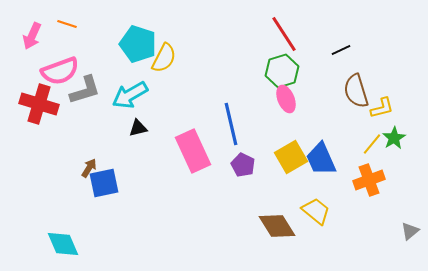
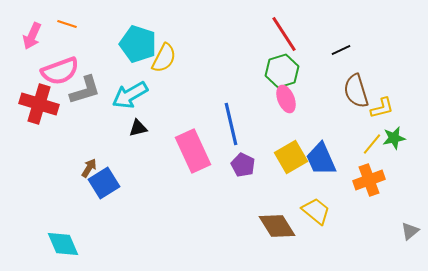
green star: rotated 20 degrees clockwise
blue square: rotated 20 degrees counterclockwise
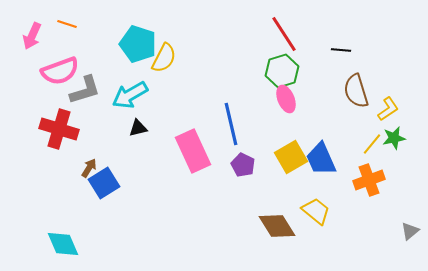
black line: rotated 30 degrees clockwise
red cross: moved 20 px right, 25 px down
yellow L-shape: moved 6 px right, 1 px down; rotated 20 degrees counterclockwise
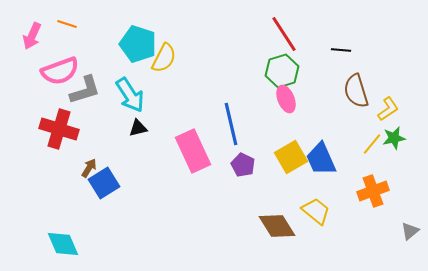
cyan arrow: rotated 93 degrees counterclockwise
orange cross: moved 4 px right, 11 px down
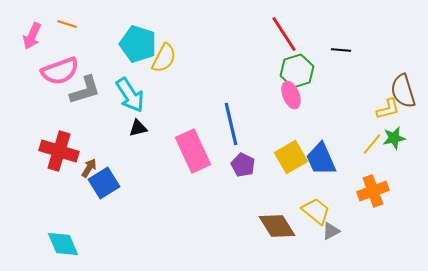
green hexagon: moved 15 px right
brown semicircle: moved 47 px right
pink ellipse: moved 5 px right, 4 px up
yellow L-shape: rotated 20 degrees clockwise
red cross: moved 22 px down
gray triangle: moved 79 px left; rotated 12 degrees clockwise
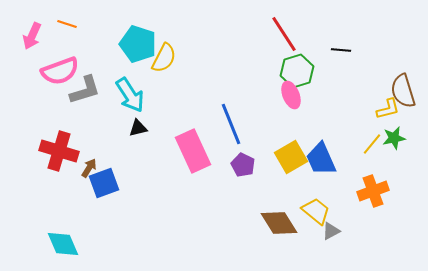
blue line: rotated 9 degrees counterclockwise
blue square: rotated 12 degrees clockwise
brown diamond: moved 2 px right, 3 px up
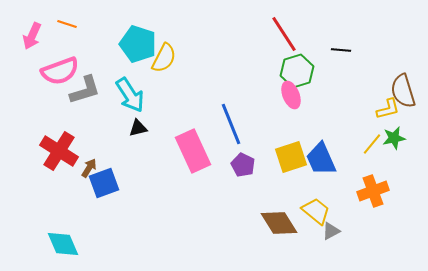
red cross: rotated 15 degrees clockwise
yellow square: rotated 12 degrees clockwise
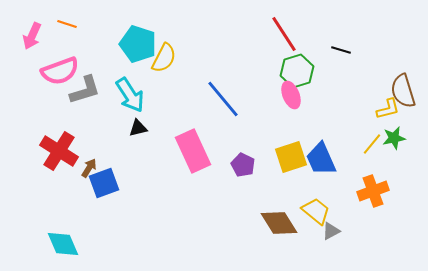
black line: rotated 12 degrees clockwise
blue line: moved 8 px left, 25 px up; rotated 18 degrees counterclockwise
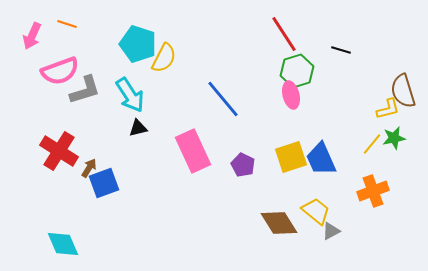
pink ellipse: rotated 8 degrees clockwise
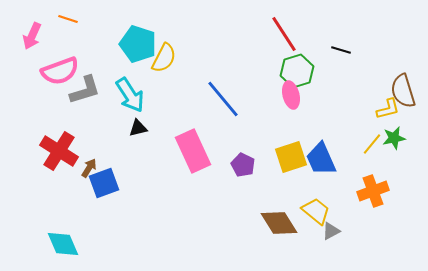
orange line: moved 1 px right, 5 px up
